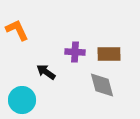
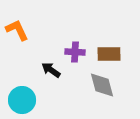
black arrow: moved 5 px right, 2 px up
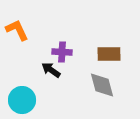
purple cross: moved 13 px left
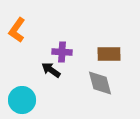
orange L-shape: rotated 120 degrees counterclockwise
gray diamond: moved 2 px left, 2 px up
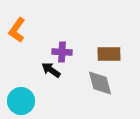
cyan circle: moved 1 px left, 1 px down
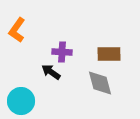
black arrow: moved 2 px down
